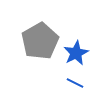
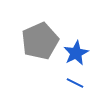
gray pentagon: rotated 6 degrees clockwise
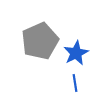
blue line: rotated 54 degrees clockwise
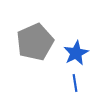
gray pentagon: moved 5 px left, 1 px down
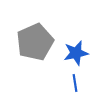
blue star: rotated 15 degrees clockwise
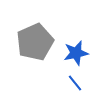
blue line: rotated 30 degrees counterclockwise
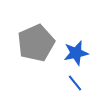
gray pentagon: moved 1 px right, 1 px down
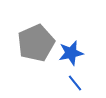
blue star: moved 5 px left
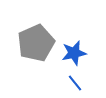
blue star: moved 3 px right
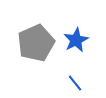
blue star: moved 2 px right, 13 px up; rotated 15 degrees counterclockwise
